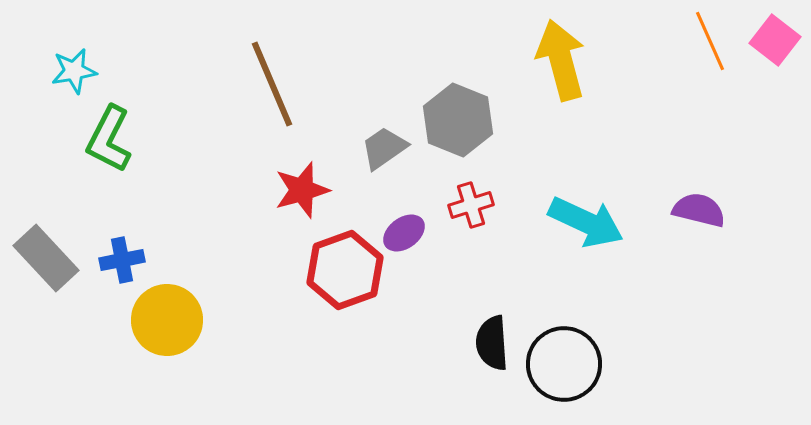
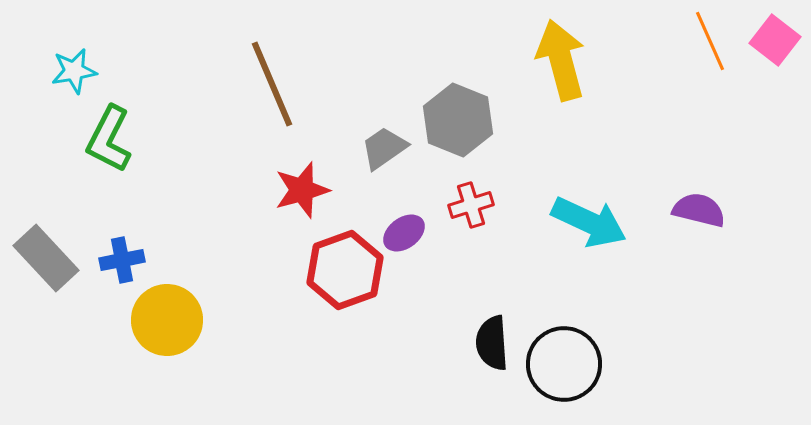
cyan arrow: moved 3 px right
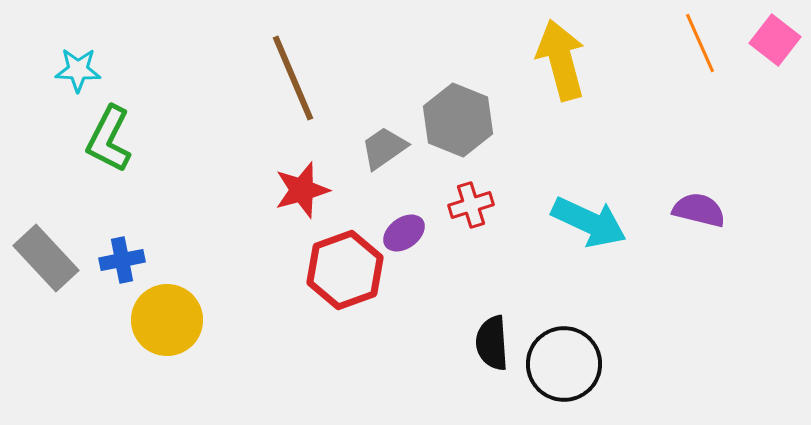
orange line: moved 10 px left, 2 px down
cyan star: moved 4 px right, 1 px up; rotated 12 degrees clockwise
brown line: moved 21 px right, 6 px up
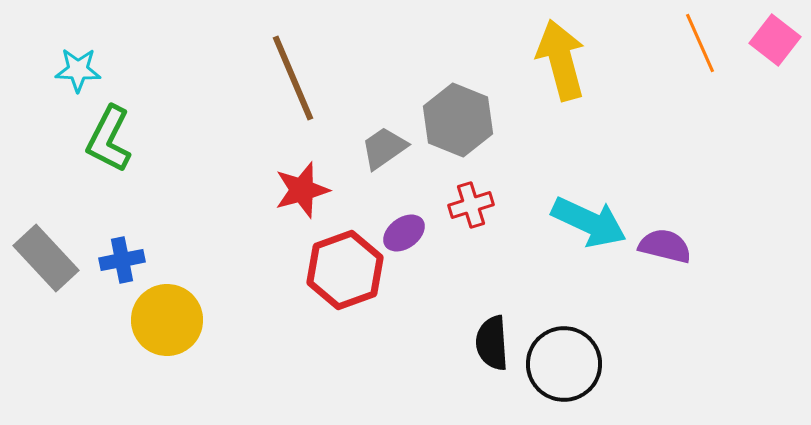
purple semicircle: moved 34 px left, 36 px down
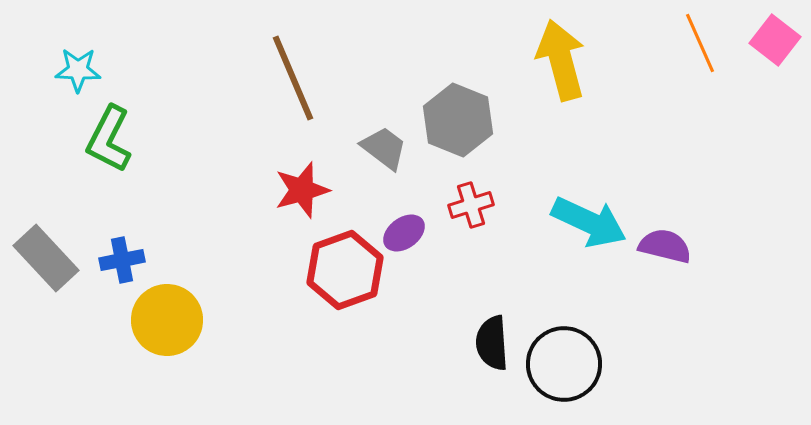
gray trapezoid: rotated 72 degrees clockwise
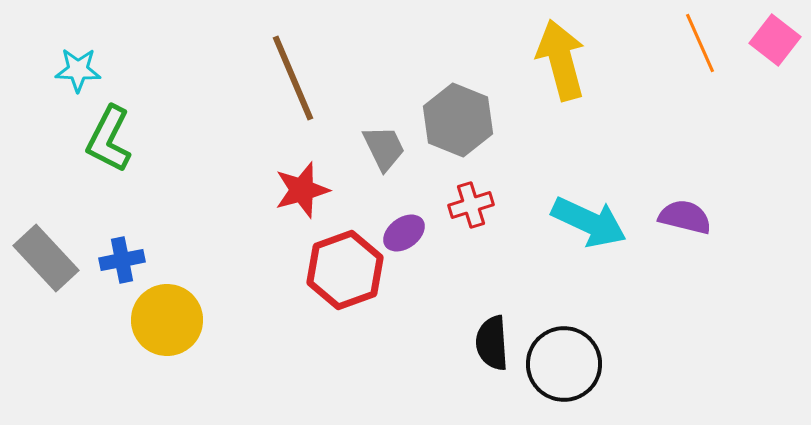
gray trapezoid: rotated 27 degrees clockwise
purple semicircle: moved 20 px right, 29 px up
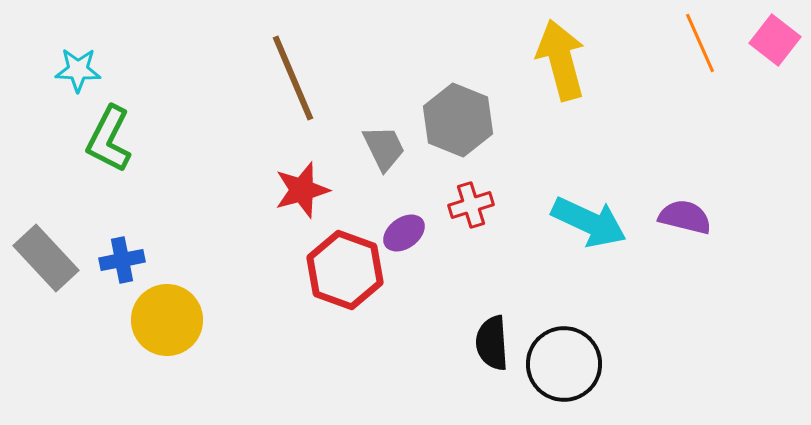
red hexagon: rotated 20 degrees counterclockwise
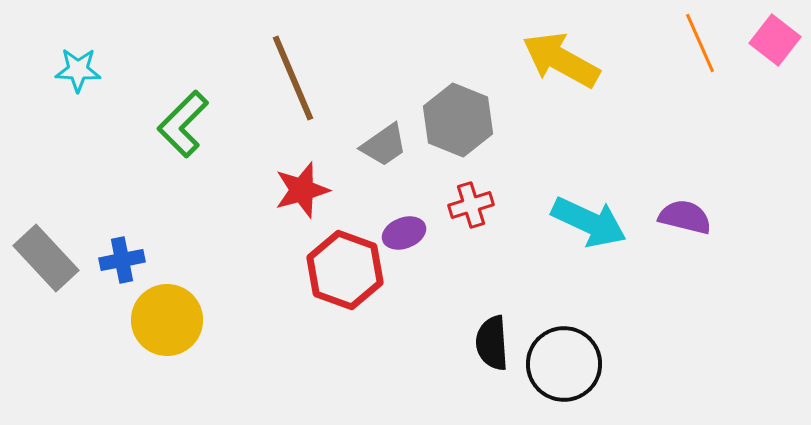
yellow arrow: rotated 46 degrees counterclockwise
green L-shape: moved 74 px right, 15 px up; rotated 18 degrees clockwise
gray trapezoid: moved 3 px up; rotated 81 degrees clockwise
purple ellipse: rotated 15 degrees clockwise
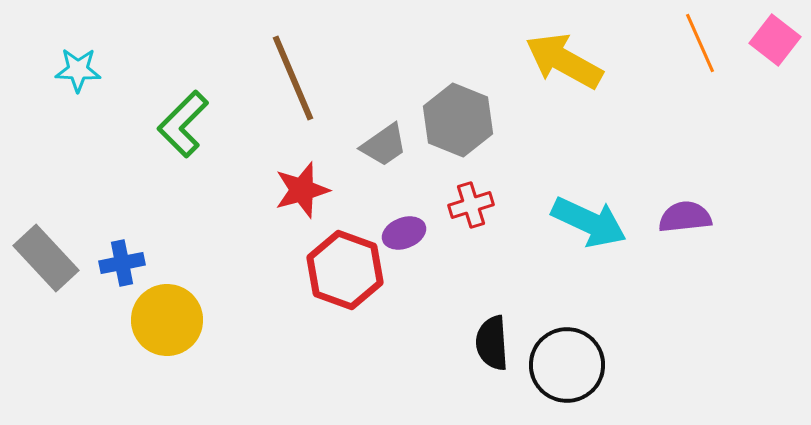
yellow arrow: moved 3 px right, 1 px down
purple semicircle: rotated 20 degrees counterclockwise
blue cross: moved 3 px down
black circle: moved 3 px right, 1 px down
